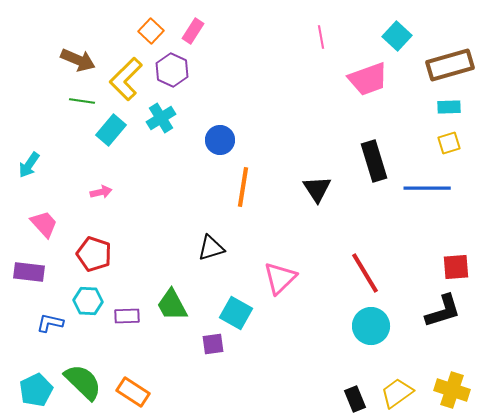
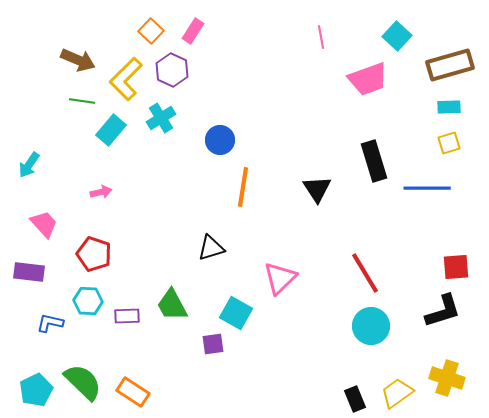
yellow cross at (452, 390): moved 5 px left, 12 px up
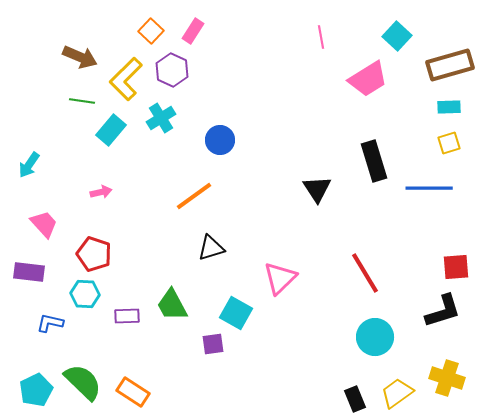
brown arrow at (78, 60): moved 2 px right, 3 px up
pink trapezoid at (368, 79): rotated 12 degrees counterclockwise
orange line at (243, 187): moved 49 px left, 9 px down; rotated 45 degrees clockwise
blue line at (427, 188): moved 2 px right
cyan hexagon at (88, 301): moved 3 px left, 7 px up
cyan circle at (371, 326): moved 4 px right, 11 px down
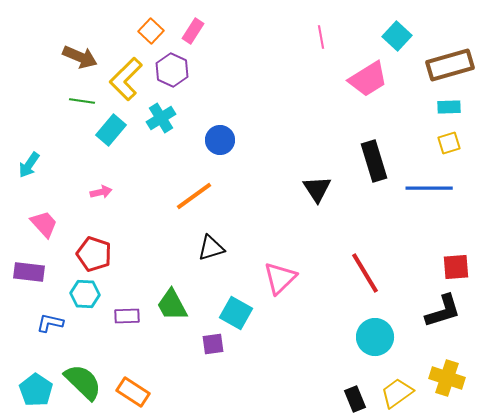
cyan pentagon at (36, 390): rotated 12 degrees counterclockwise
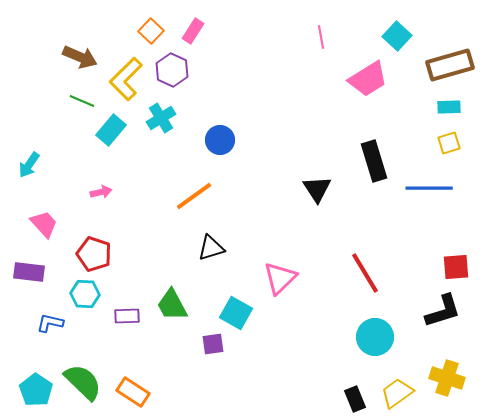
green line at (82, 101): rotated 15 degrees clockwise
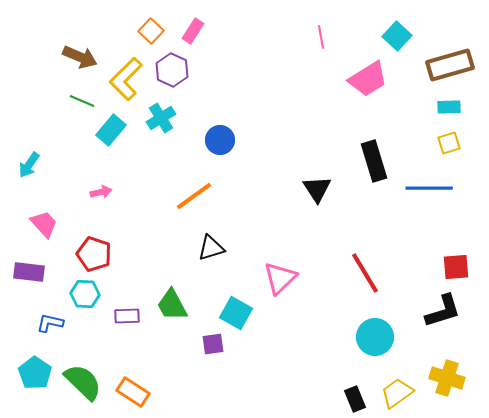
cyan pentagon at (36, 390): moved 1 px left, 17 px up
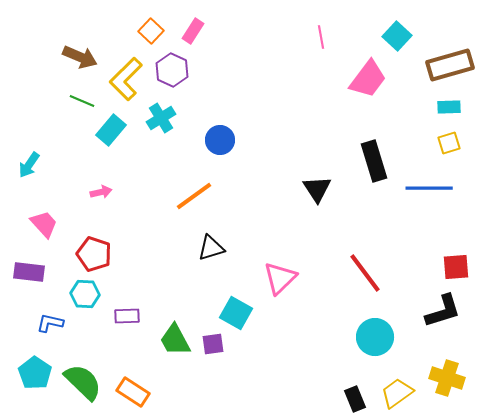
pink trapezoid at (368, 79): rotated 21 degrees counterclockwise
red line at (365, 273): rotated 6 degrees counterclockwise
green trapezoid at (172, 305): moved 3 px right, 35 px down
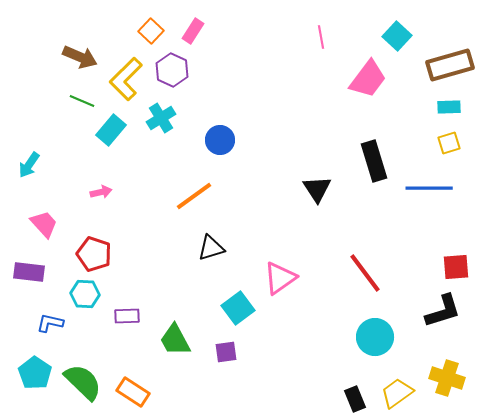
pink triangle at (280, 278): rotated 9 degrees clockwise
cyan square at (236, 313): moved 2 px right, 5 px up; rotated 24 degrees clockwise
purple square at (213, 344): moved 13 px right, 8 px down
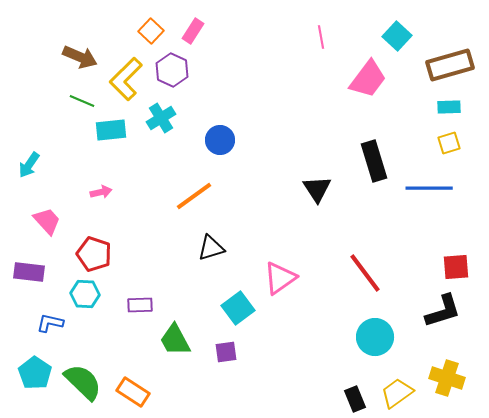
cyan rectangle at (111, 130): rotated 44 degrees clockwise
pink trapezoid at (44, 224): moved 3 px right, 3 px up
purple rectangle at (127, 316): moved 13 px right, 11 px up
